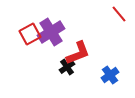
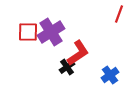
red line: rotated 60 degrees clockwise
red square: moved 2 px left, 2 px up; rotated 30 degrees clockwise
red L-shape: rotated 12 degrees counterclockwise
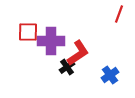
purple cross: moved 9 px down; rotated 32 degrees clockwise
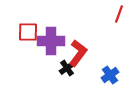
red L-shape: rotated 20 degrees counterclockwise
black cross: moved 1 px down
